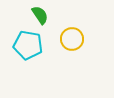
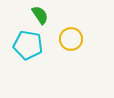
yellow circle: moved 1 px left
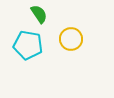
green semicircle: moved 1 px left, 1 px up
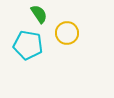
yellow circle: moved 4 px left, 6 px up
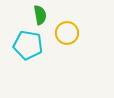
green semicircle: moved 1 px right, 1 px down; rotated 24 degrees clockwise
